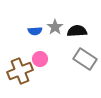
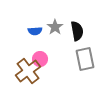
black semicircle: rotated 84 degrees clockwise
gray rectangle: rotated 45 degrees clockwise
brown cross: moved 8 px right; rotated 15 degrees counterclockwise
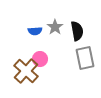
gray rectangle: moved 1 px up
brown cross: moved 2 px left; rotated 10 degrees counterclockwise
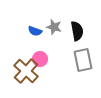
gray star: moved 1 px left; rotated 21 degrees counterclockwise
blue semicircle: rotated 24 degrees clockwise
gray rectangle: moved 2 px left, 2 px down
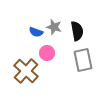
blue semicircle: moved 1 px right, 1 px down
pink circle: moved 7 px right, 6 px up
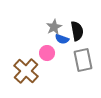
gray star: rotated 28 degrees clockwise
blue semicircle: moved 26 px right, 7 px down
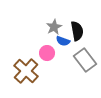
blue semicircle: moved 1 px right, 2 px down
gray rectangle: moved 2 px right; rotated 25 degrees counterclockwise
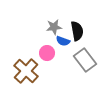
gray star: rotated 21 degrees clockwise
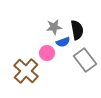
black semicircle: moved 1 px up
blue semicircle: moved 1 px down; rotated 40 degrees counterclockwise
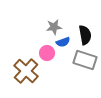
black semicircle: moved 8 px right, 5 px down
gray rectangle: rotated 35 degrees counterclockwise
